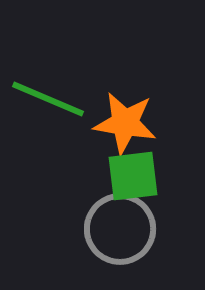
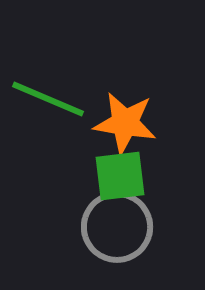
green square: moved 13 px left
gray circle: moved 3 px left, 2 px up
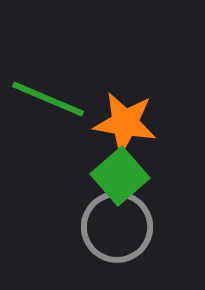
green square: rotated 34 degrees counterclockwise
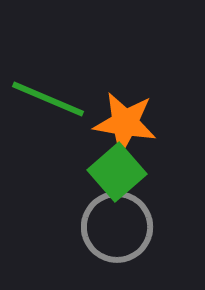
green square: moved 3 px left, 4 px up
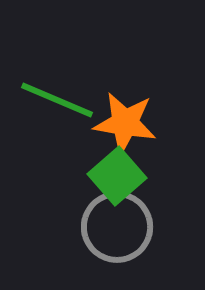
green line: moved 9 px right, 1 px down
green square: moved 4 px down
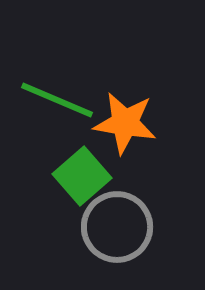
green square: moved 35 px left
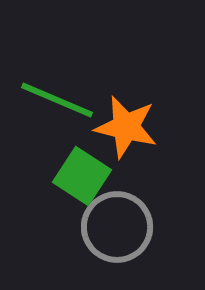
orange star: moved 1 px right, 4 px down; rotated 4 degrees clockwise
green square: rotated 16 degrees counterclockwise
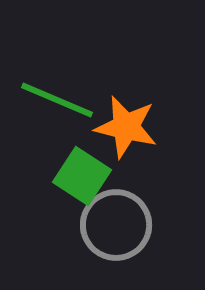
gray circle: moved 1 px left, 2 px up
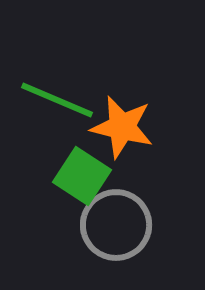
orange star: moved 4 px left
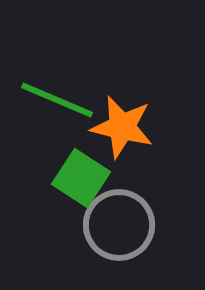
green square: moved 1 px left, 2 px down
gray circle: moved 3 px right
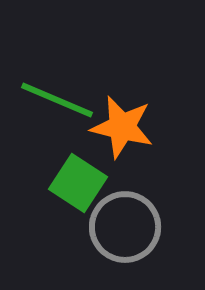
green square: moved 3 px left, 5 px down
gray circle: moved 6 px right, 2 px down
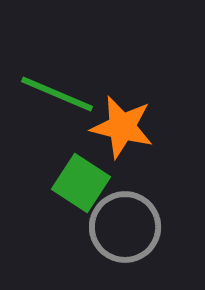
green line: moved 6 px up
green square: moved 3 px right
